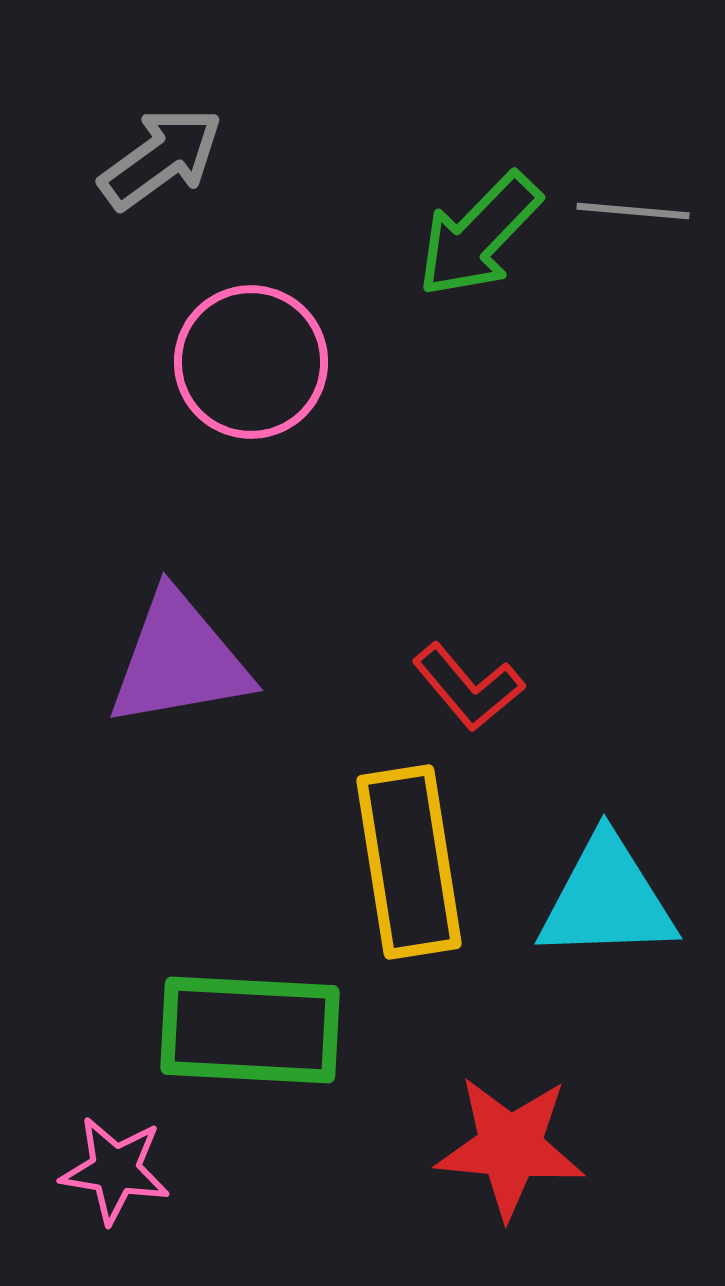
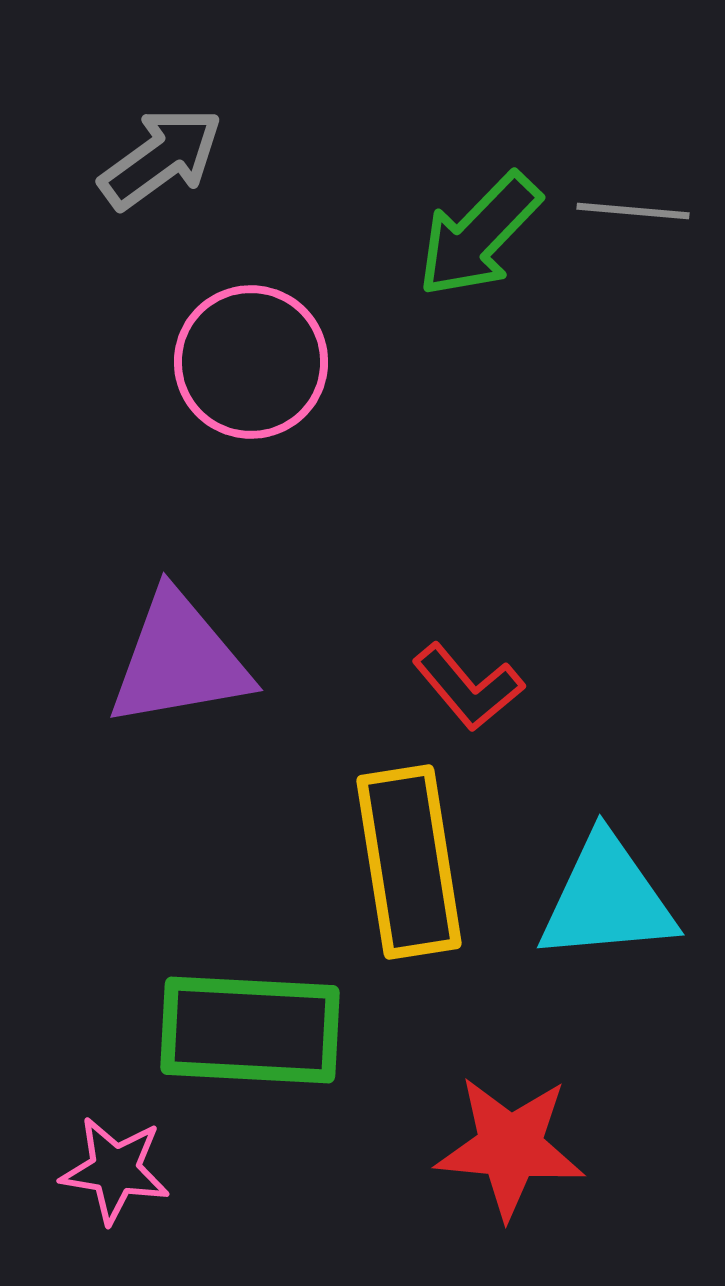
cyan triangle: rotated 3 degrees counterclockwise
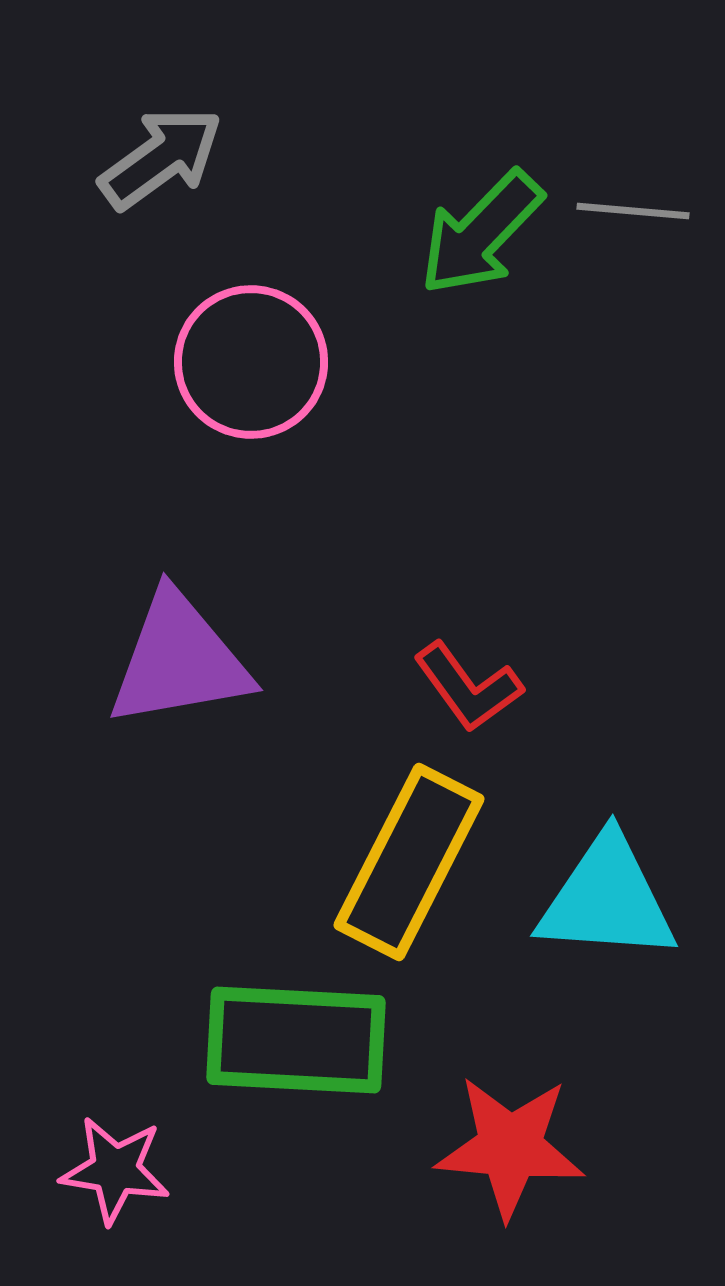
green arrow: moved 2 px right, 2 px up
red L-shape: rotated 4 degrees clockwise
yellow rectangle: rotated 36 degrees clockwise
cyan triangle: rotated 9 degrees clockwise
green rectangle: moved 46 px right, 10 px down
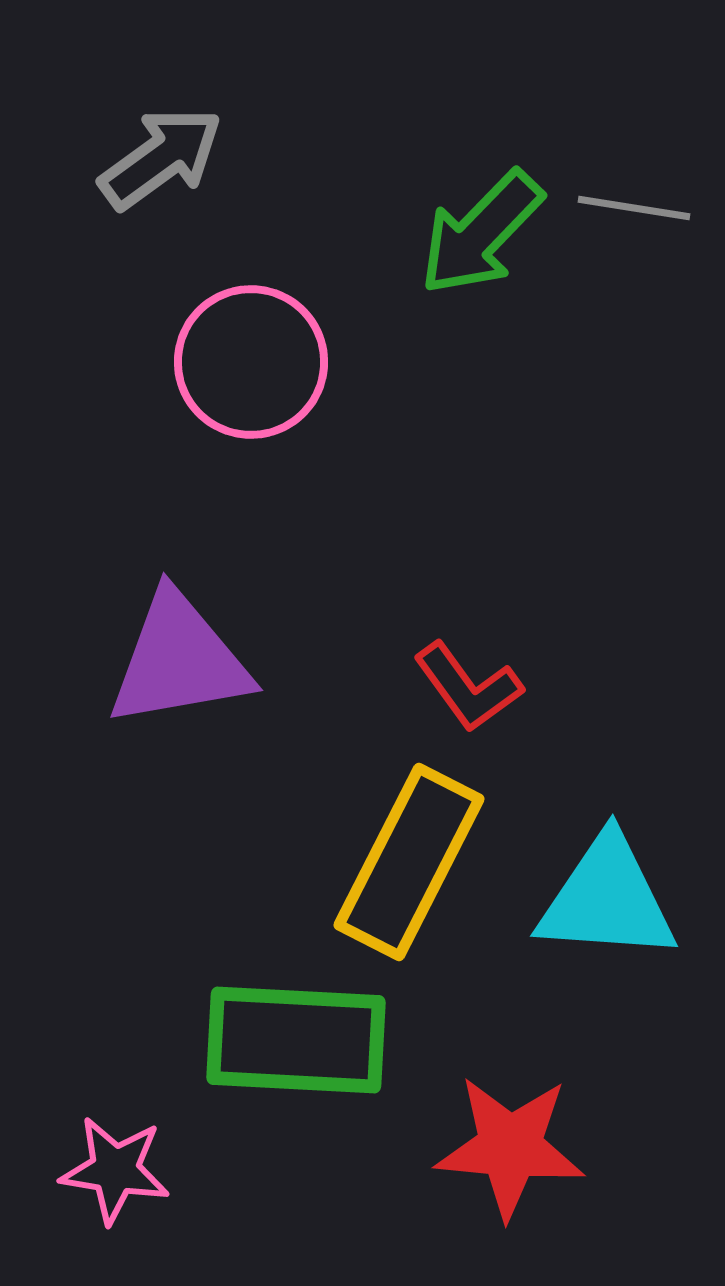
gray line: moved 1 px right, 3 px up; rotated 4 degrees clockwise
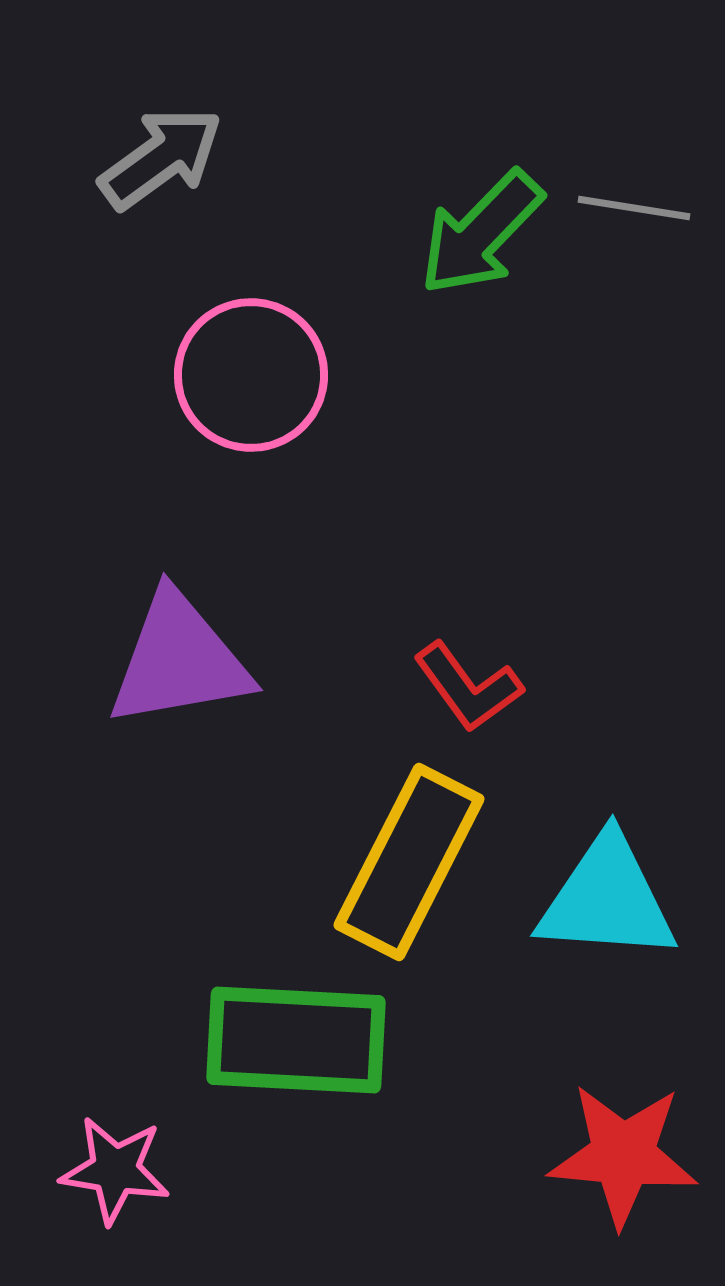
pink circle: moved 13 px down
red star: moved 113 px right, 8 px down
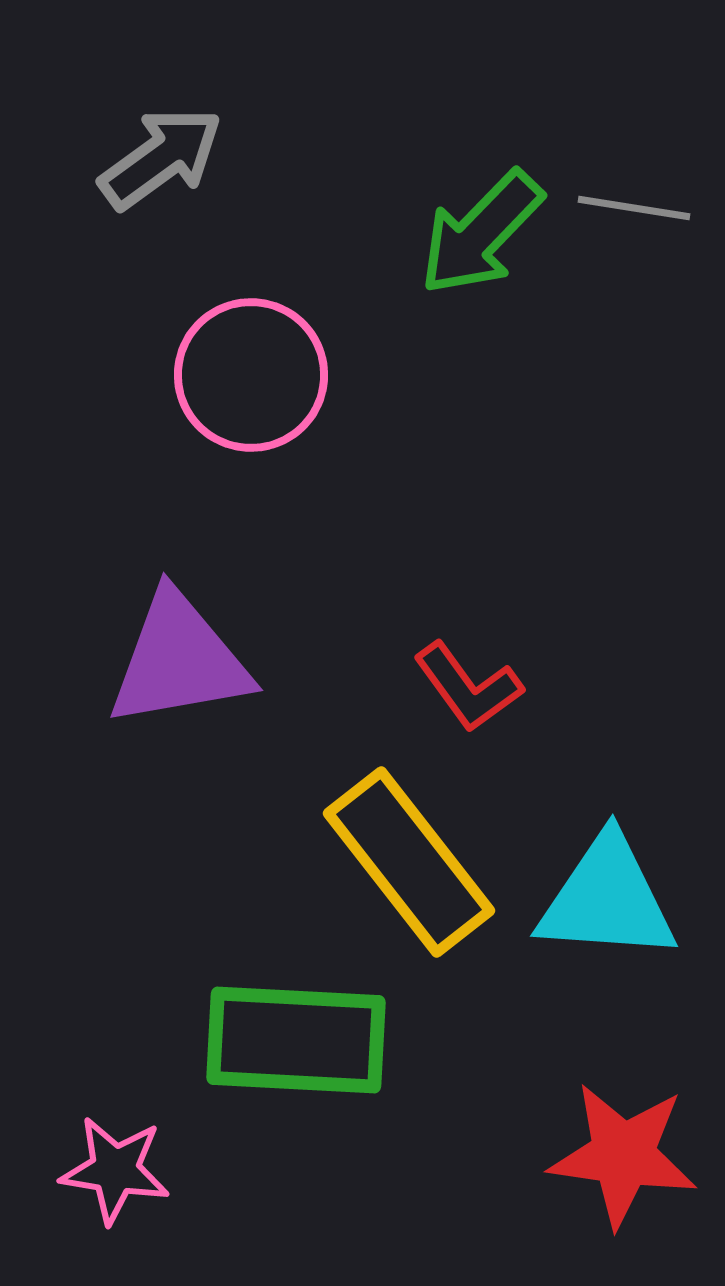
yellow rectangle: rotated 65 degrees counterclockwise
red star: rotated 3 degrees clockwise
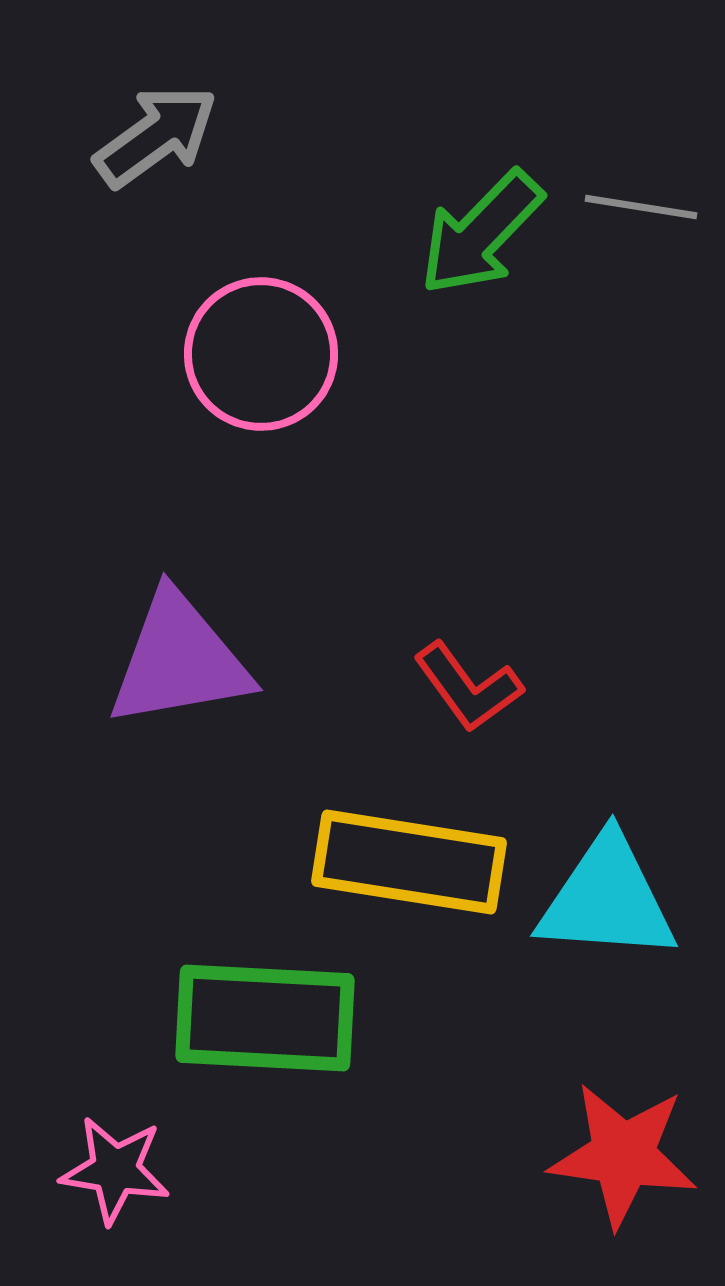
gray arrow: moved 5 px left, 22 px up
gray line: moved 7 px right, 1 px up
pink circle: moved 10 px right, 21 px up
yellow rectangle: rotated 43 degrees counterclockwise
green rectangle: moved 31 px left, 22 px up
